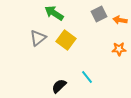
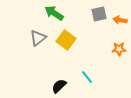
gray square: rotated 14 degrees clockwise
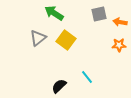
orange arrow: moved 2 px down
orange star: moved 4 px up
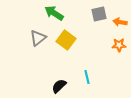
cyan line: rotated 24 degrees clockwise
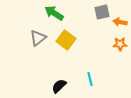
gray square: moved 3 px right, 2 px up
orange star: moved 1 px right, 1 px up
cyan line: moved 3 px right, 2 px down
